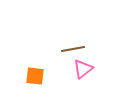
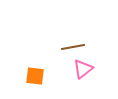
brown line: moved 2 px up
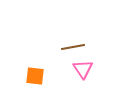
pink triangle: rotated 25 degrees counterclockwise
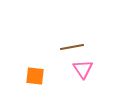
brown line: moved 1 px left
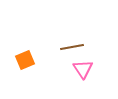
orange square: moved 10 px left, 16 px up; rotated 30 degrees counterclockwise
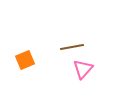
pink triangle: rotated 15 degrees clockwise
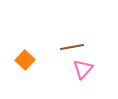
orange square: rotated 24 degrees counterclockwise
